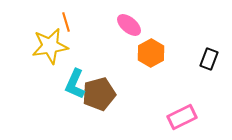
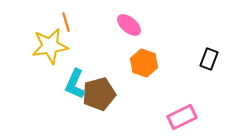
orange hexagon: moved 7 px left, 10 px down; rotated 12 degrees counterclockwise
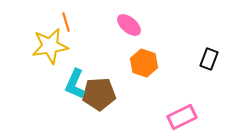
brown pentagon: rotated 12 degrees clockwise
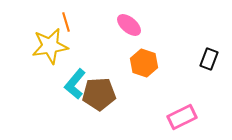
cyan L-shape: rotated 16 degrees clockwise
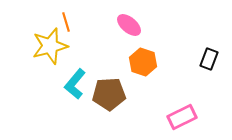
yellow star: rotated 6 degrees counterclockwise
orange hexagon: moved 1 px left, 1 px up
brown pentagon: moved 10 px right
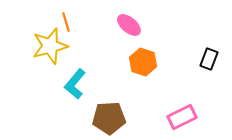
brown pentagon: moved 24 px down
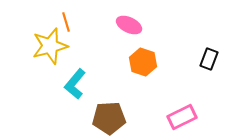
pink ellipse: rotated 15 degrees counterclockwise
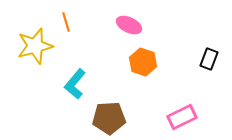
yellow star: moved 15 px left
